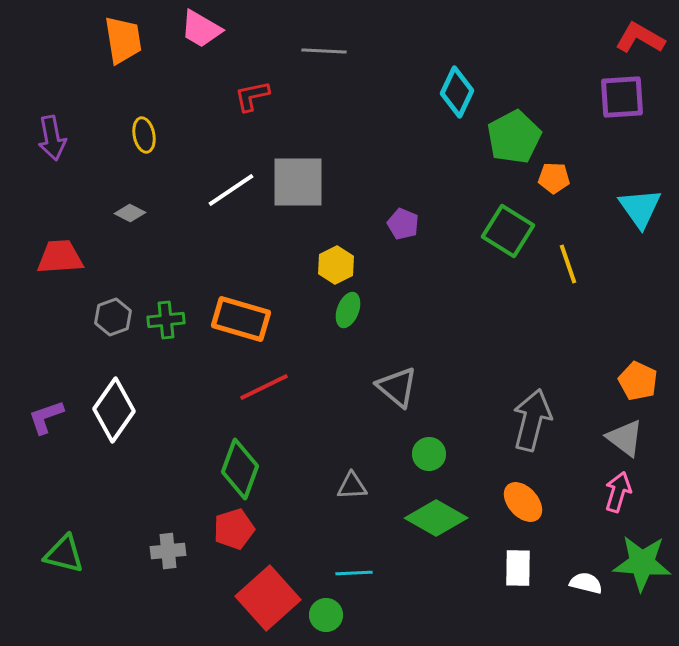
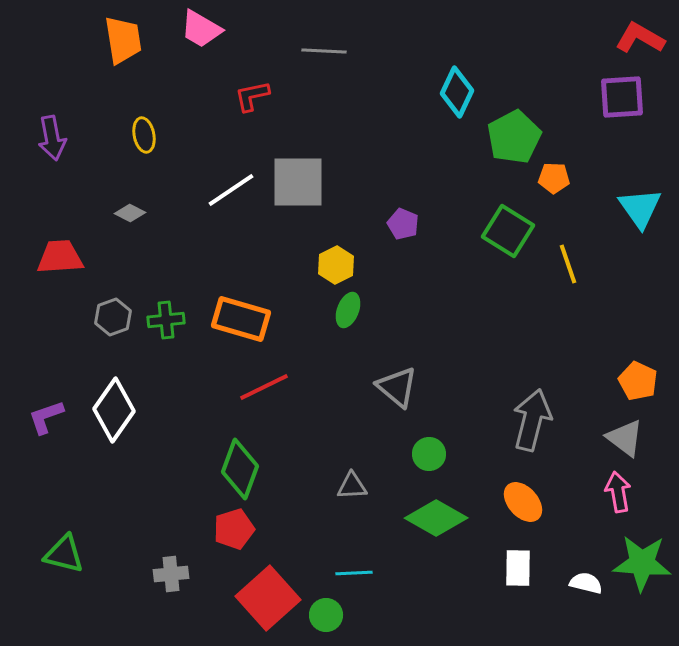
pink arrow at (618, 492): rotated 27 degrees counterclockwise
gray cross at (168, 551): moved 3 px right, 23 px down
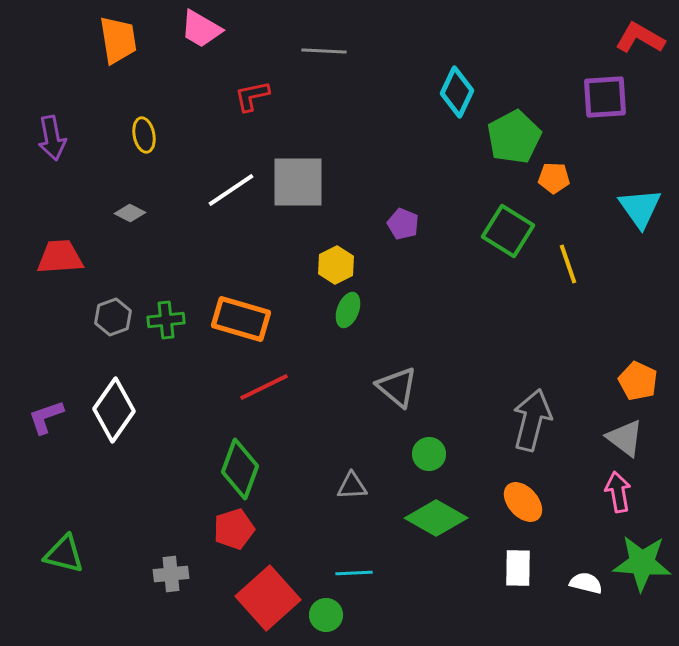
orange trapezoid at (123, 40): moved 5 px left
purple square at (622, 97): moved 17 px left
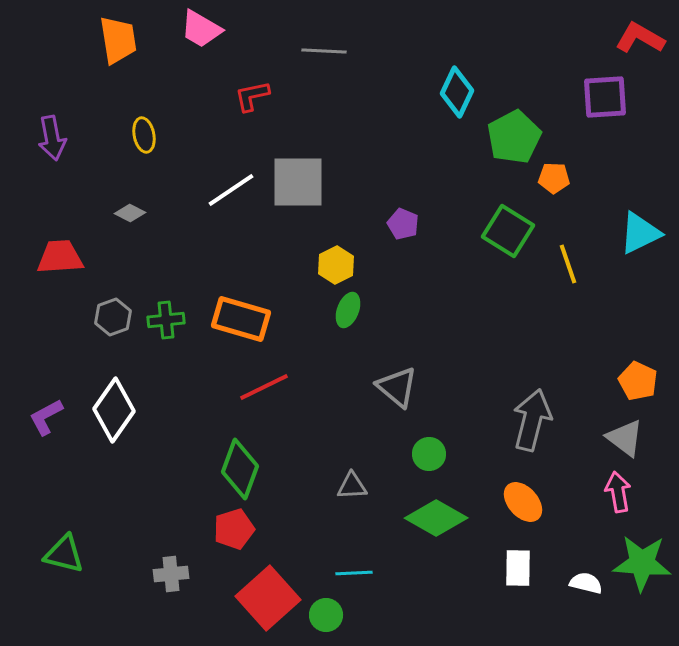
cyan triangle at (640, 208): moved 25 px down; rotated 39 degrees clockwise
purple L-shape at (46, 417): rotated 9 degrees counterclockwise
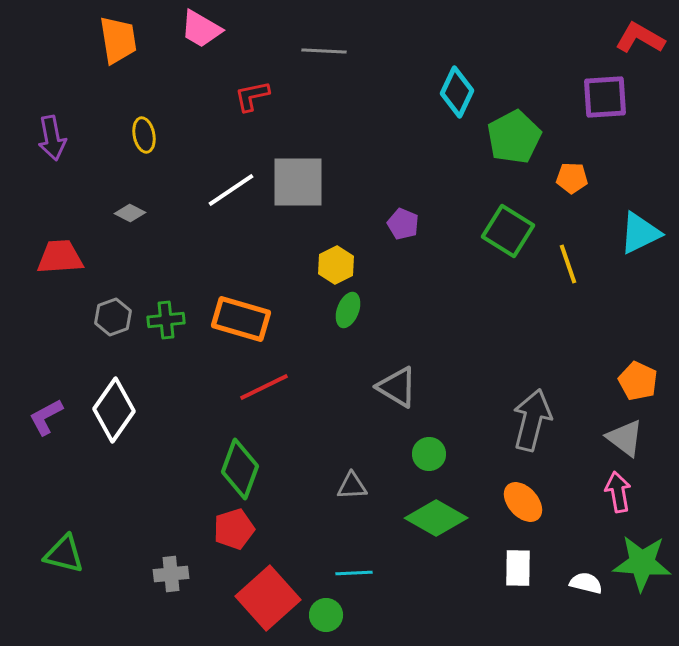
orange pentagon at (554, 178): moved 18 px right
gray triangle at (397, 387): rotated 9 degrees counterclockwise
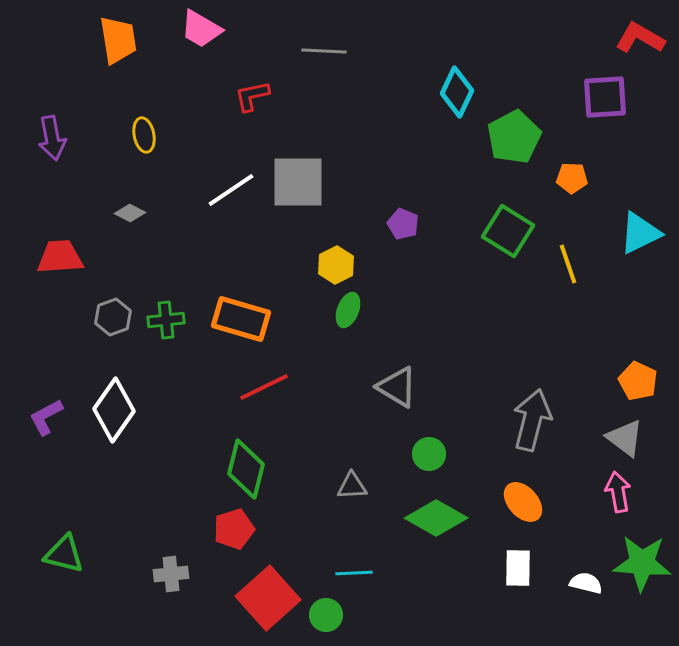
green diamond at (240, 469): moved 6 px right; rotated 6 degrees counterclockwise
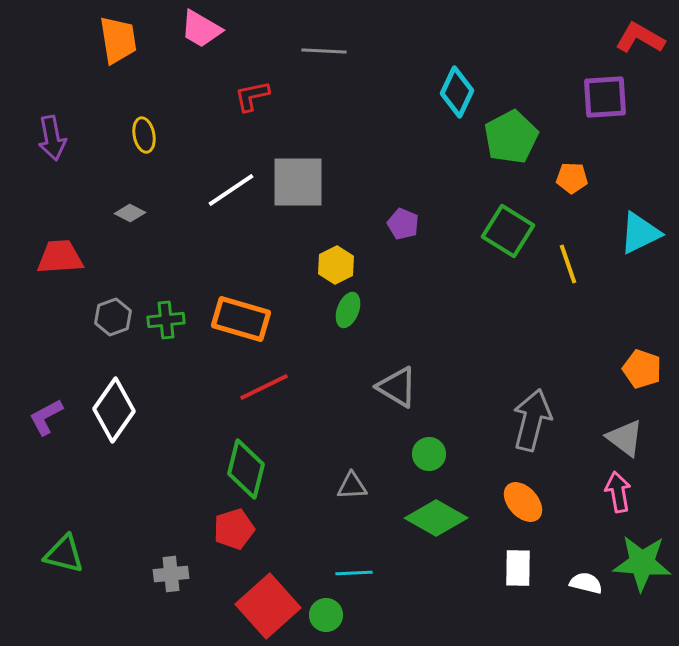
green pentagon at (514, 137): moved 3 px left
orange pentagon at (638, 381): moved 4 px right, 12 px up; rotated 6 degrees counterclockwise
red square at (268, 598): moved 8 px down
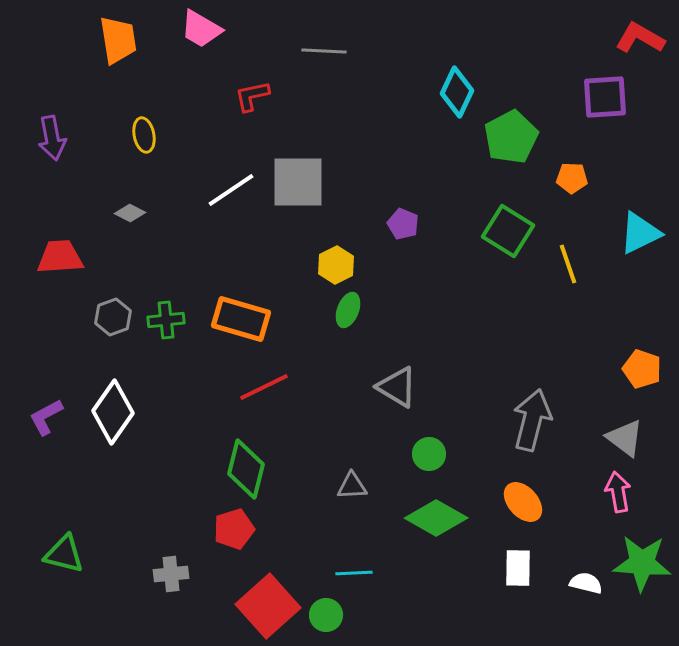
white diamond at (114, 410): moved 1 px left, 2 px down
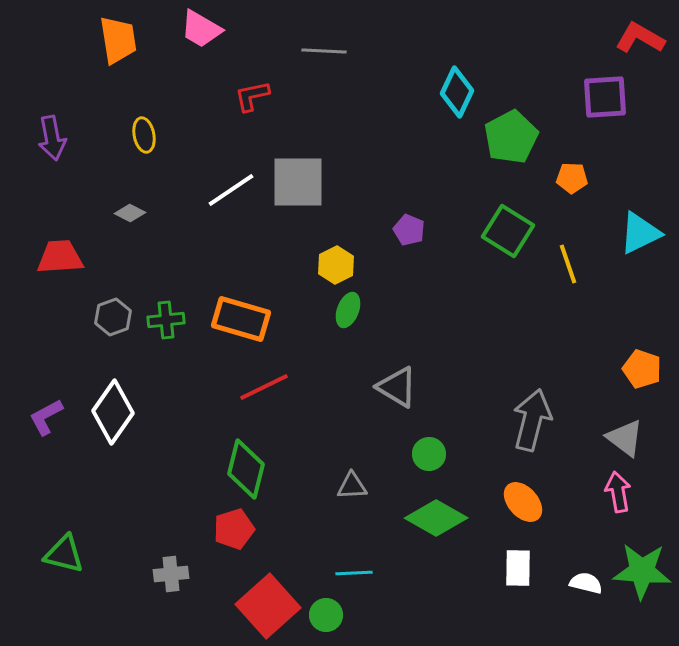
purple pentagon at (403, 224): moved 6 px right, 6 px down
green star at (642, 563): moved 8 px down
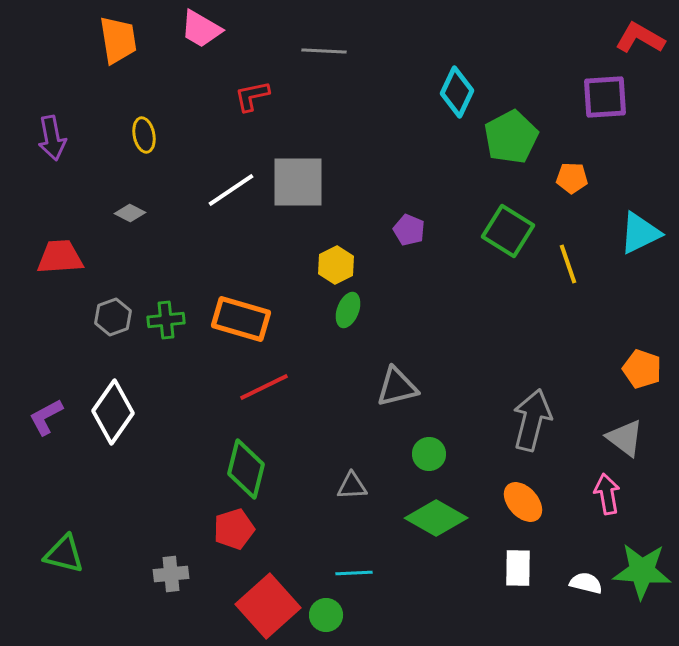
gray triangle at (397, 387): rotated 45 degrees counterclockwise
pink arrow at (618, 492): moved 11 px left, 2 px down
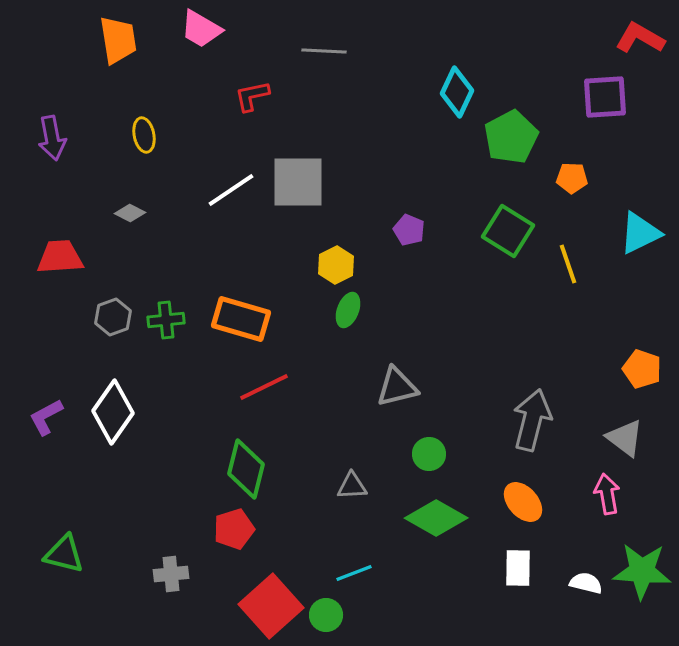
cyan line at (354, 573): rotated 18 degrees counterclockwise
red square at (268, 606): moved 3 px right
